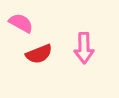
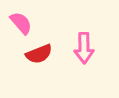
pink semicircle: rotated 20 degrees clockwise
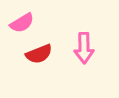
pink semicircle: moved 1 px right; rotated 100 degrees clockwise
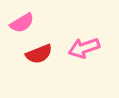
pink arrow: rotated 72 degrees clockwise
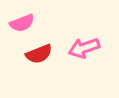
pink semicircle: rotated 10 degrees clockwise
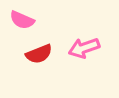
pink semicircle: moved 3 px up; rotated 45 degrees clockwise
